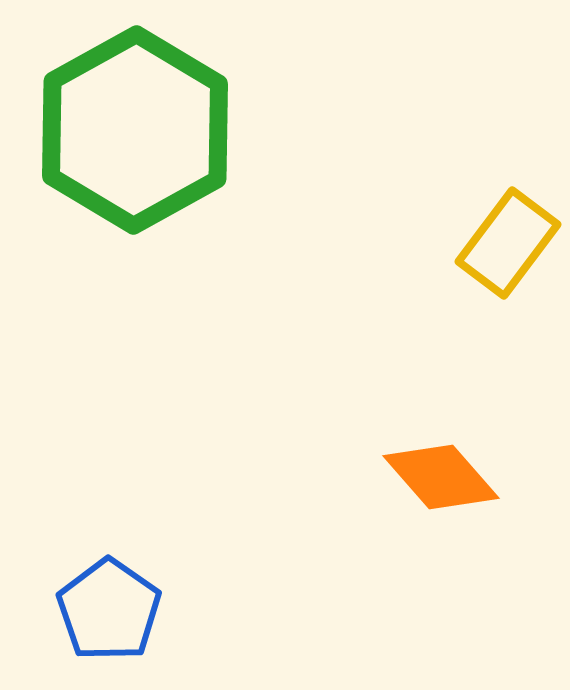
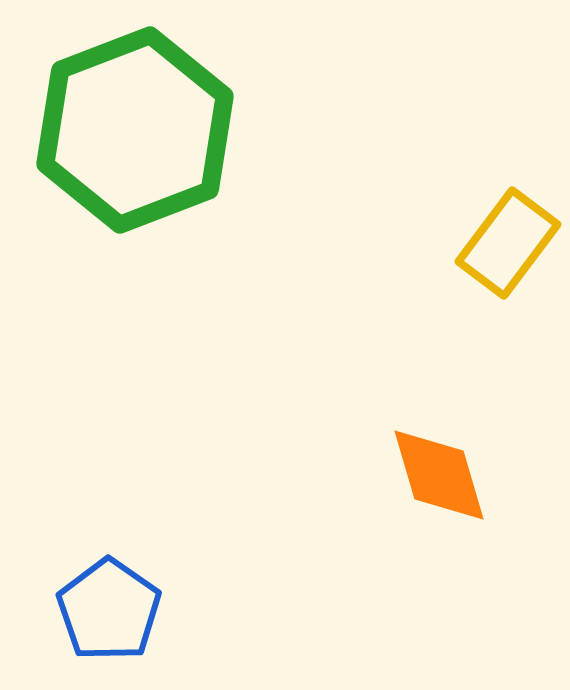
green hexagon: rotated 8 degrees clockwise
orange diamond: moved 2 px left, 2 px up; rotated 25 degrees clockwise
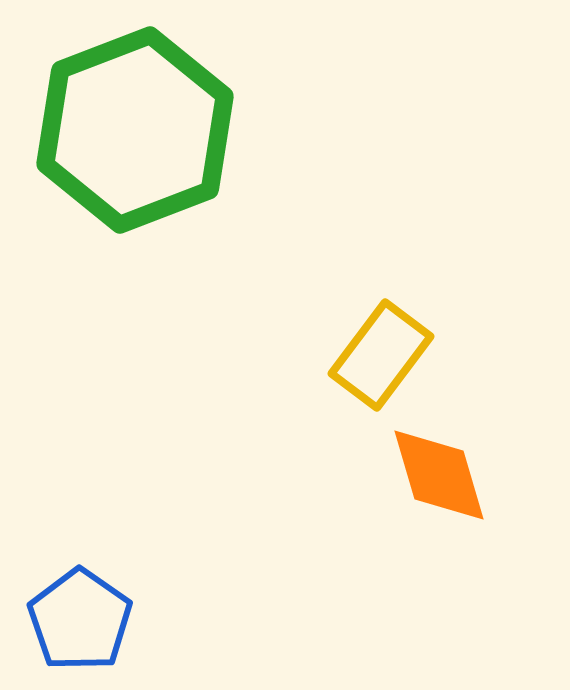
yellow rectangle: moved 127 px left, 112 px down
blue pentagon: moved 29 px left, 10 px down
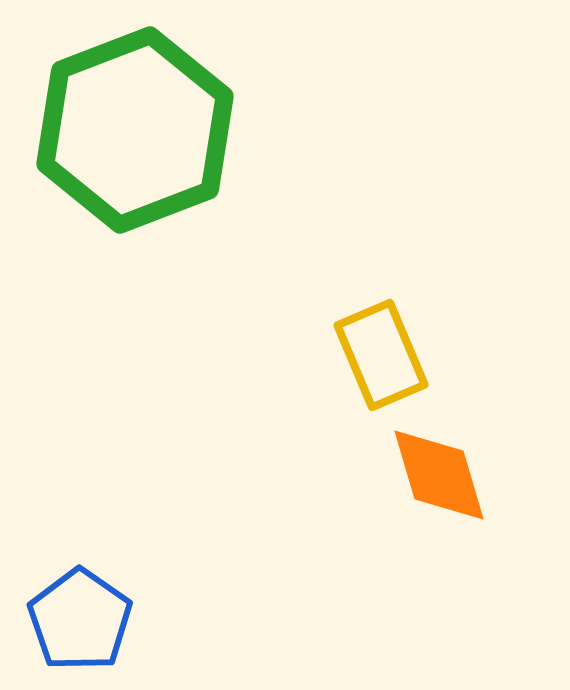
yellow rectangle: rotated 60 degrees counterclockwise
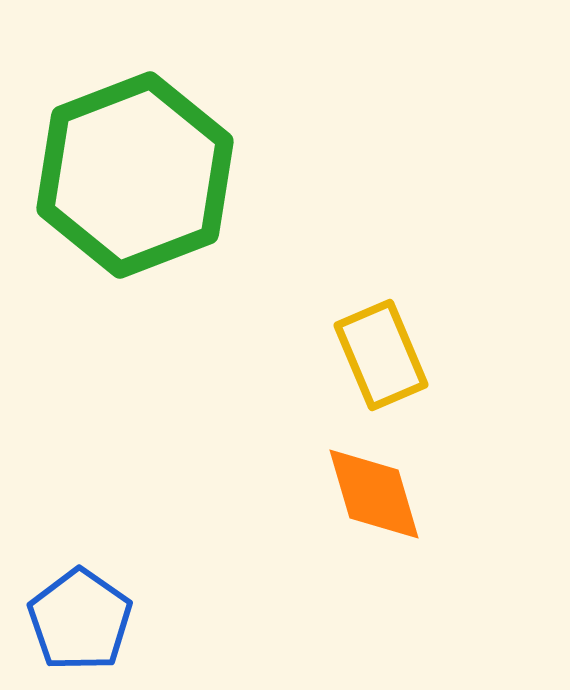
green hexagon: moved 45 px down
orange diamond: moved 65 px left, 19 px down
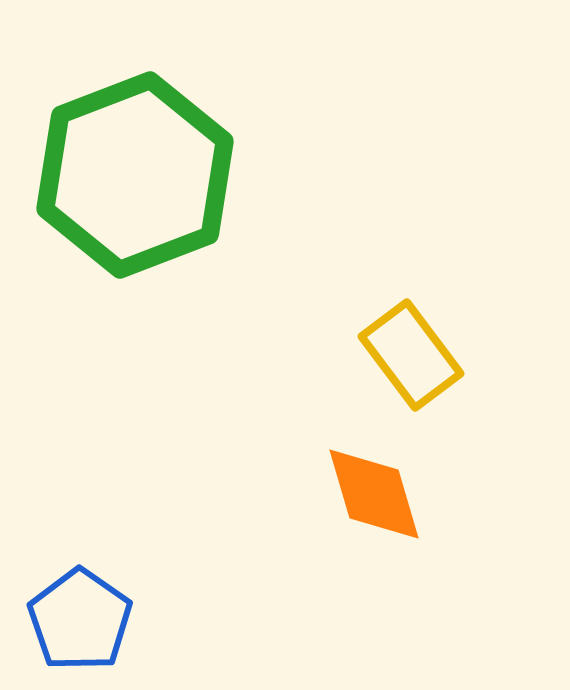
yellow rectangle: moved 30 px right; rotated 14 degrees counterclockwise
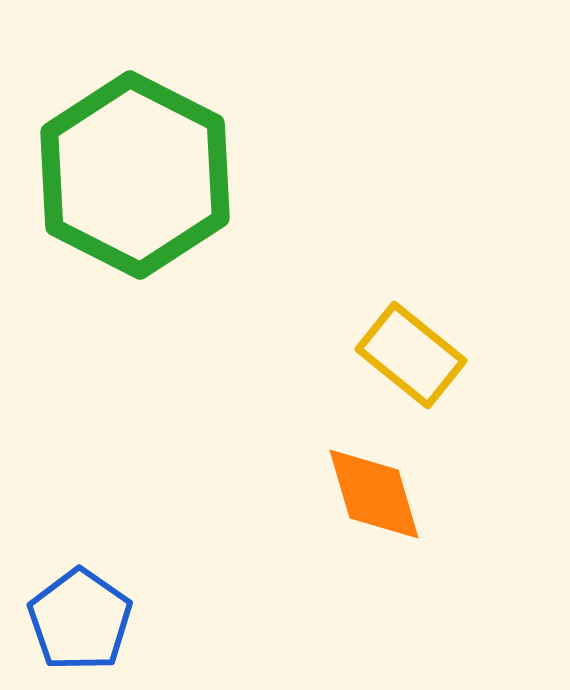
green hexagon: rotated 12 degrees counterclockwise
yellow rectangle: rotated 14 degrees counterclockwise
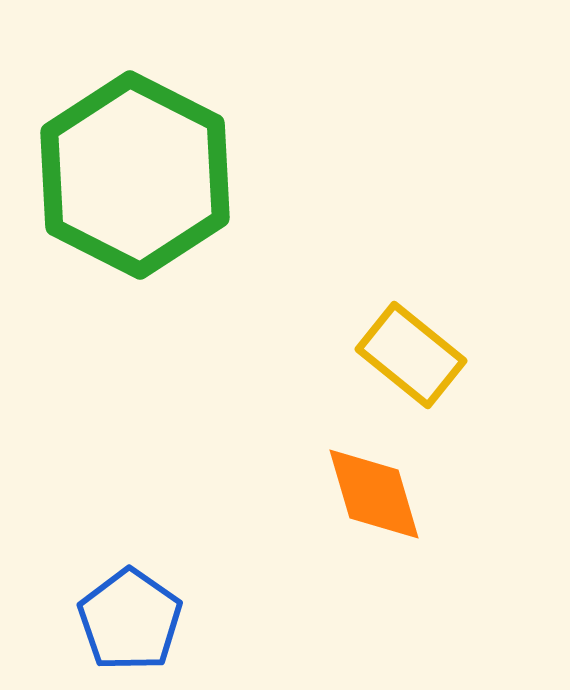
blue pentagon: moved 50 px right
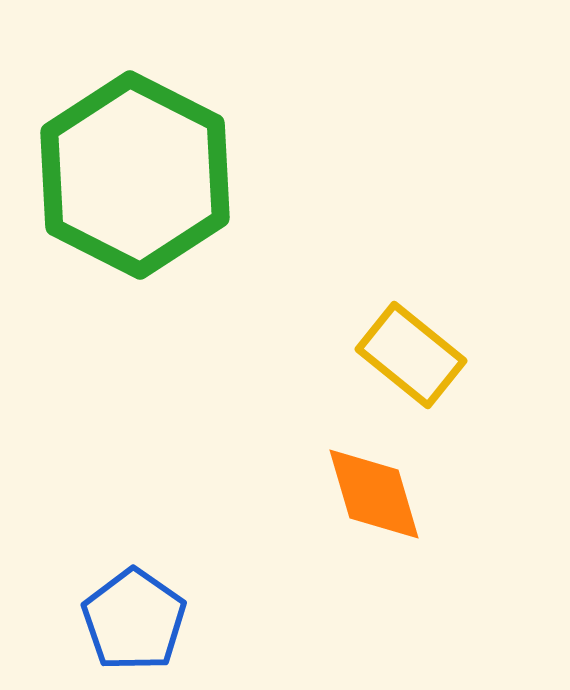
blue pentagon: moved 4 px right
